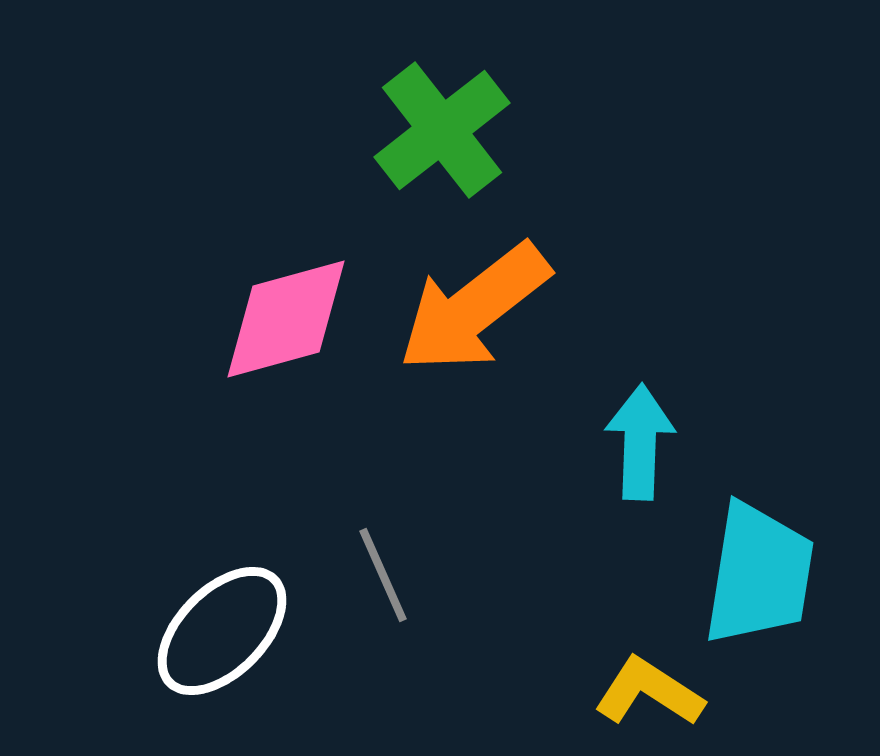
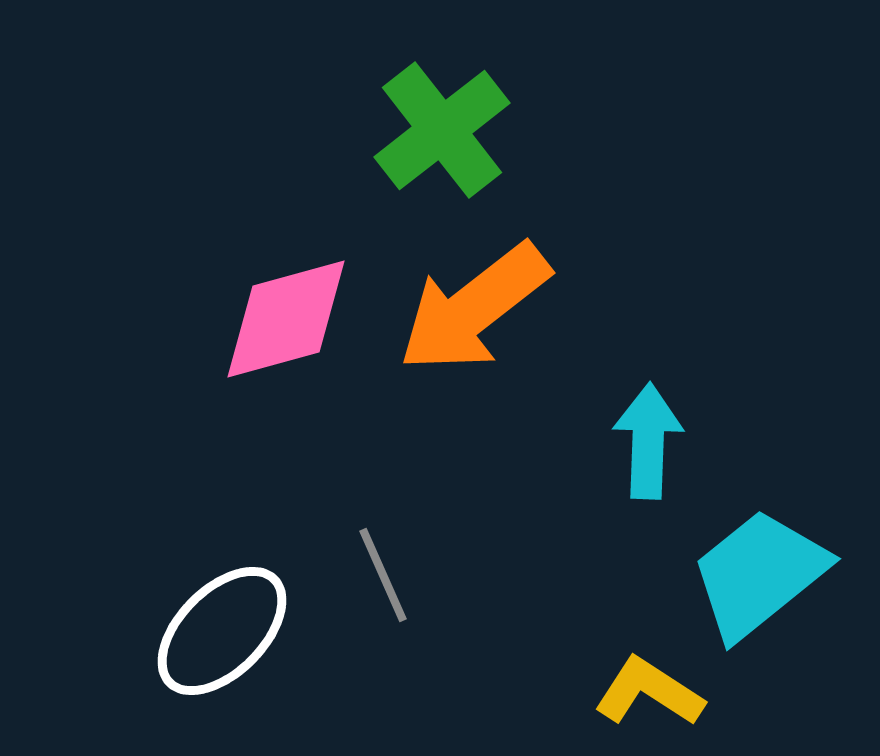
cyan arrow: moved 8 px right, 1 px up
cyan trapezoid: rotated 138 degrees counterclockwise
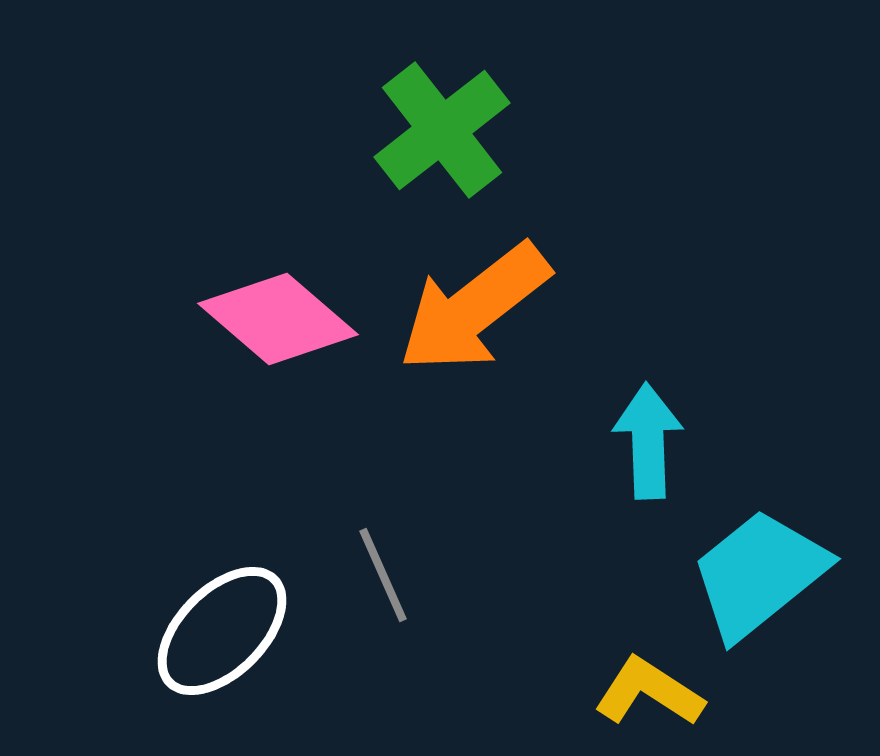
pink diamond: moved 8 px left; rotated 56 degrees clockwise
cyan arrow: rotated 4 degrees counterclockwise
